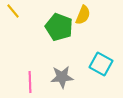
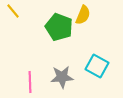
cyan square: moved 4 px left, 2 px down
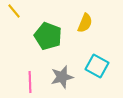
yellow line: moved 1 px right
yellow semicircle: moved 2 px right, 8 px down
green pentagon: moved 11 px left, 9 px down
gray star: rotated 10 degrees counterclockwise
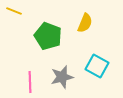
yellow line: rotated 28 degrees counterclockwise
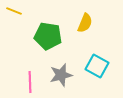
green pentagon: rotated 12 degrees counterclockwise
gray star: moved 1 px left, 2 px up
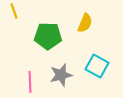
yellow line: rotated 49 degrees clockwise
green pentagon: rotated 8 degrees counterclockwise
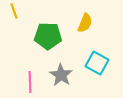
cyan square: moved 3 px up
gray star: rotated 25 degrees counterclockwise
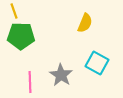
green pentagon: moved 27 px left
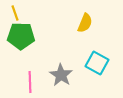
yellow line: moved 1 px right, 2 px down
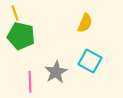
green pentagon: rotated 12 degrees clockwise
cyan square: moved 7 px left, 2 px up
gray star: moved 5 px left, 3 px up; rotated 10 degrees clockwise
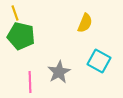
cyan square: moved 9 px right
gray star: moved 3 px right
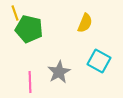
green pentagon: moved 8 px right, 7 px up
